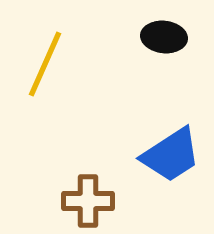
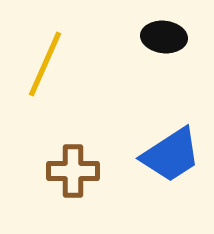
brown cross: moved 15 px left, 30 px up
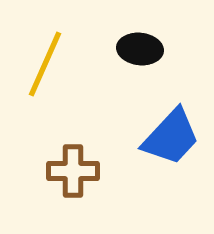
black ellipse: moved 24 px left, 12 px down
blue trapezoid: moved 18 px up; rotated 14 degrees counterclockwise
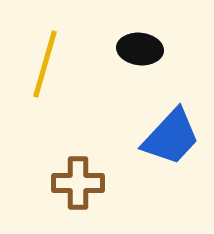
yellow line: rotated 8 degrees counterclockwise
brown cross: moved 5 px right, 12 px down
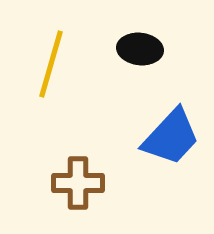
yellow line: moved 6 px right
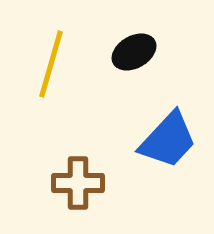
black ellipse: moved 6 px left, 3 px down; rotated 36 degrees counterclockwise
blue trapezoid: moved 3 px left, 3 px down
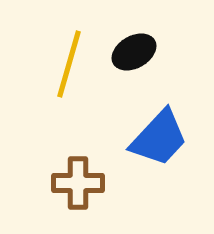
yellow line: moved 18 px right
blue trapezoid: moved 9 px left, 2 px up
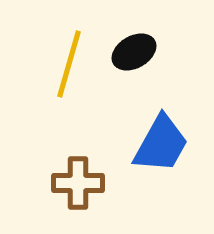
blue trapezoid: moved 2 px right, 6 px down; rotated 14 degrees counterclockwise
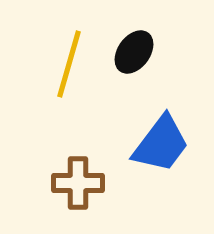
black ellipse: rotated 24 degrees counterclockwise
blue trapezoid: rotated 8 degrees clockwise
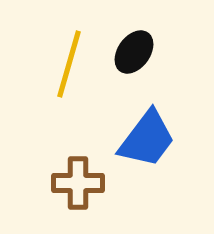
blue trapezoid: moved 14 px left, 5 px up
